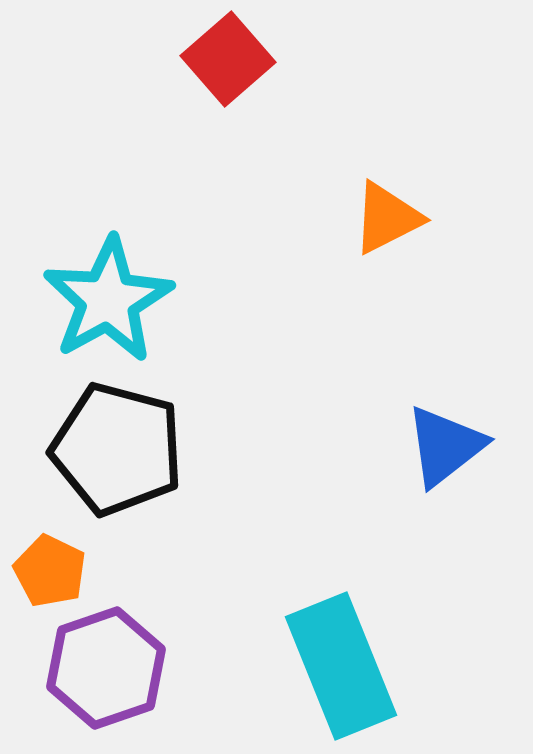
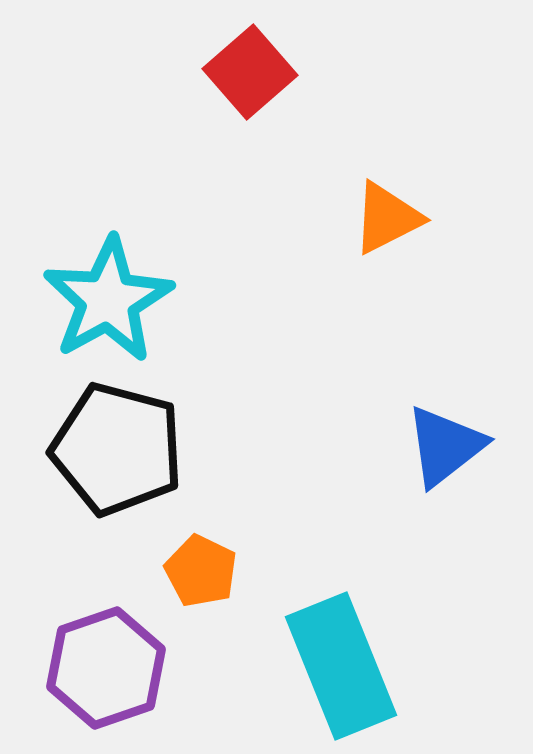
red square: moved 22 px right, 13 px down
orange pentagon: moved 151 px right
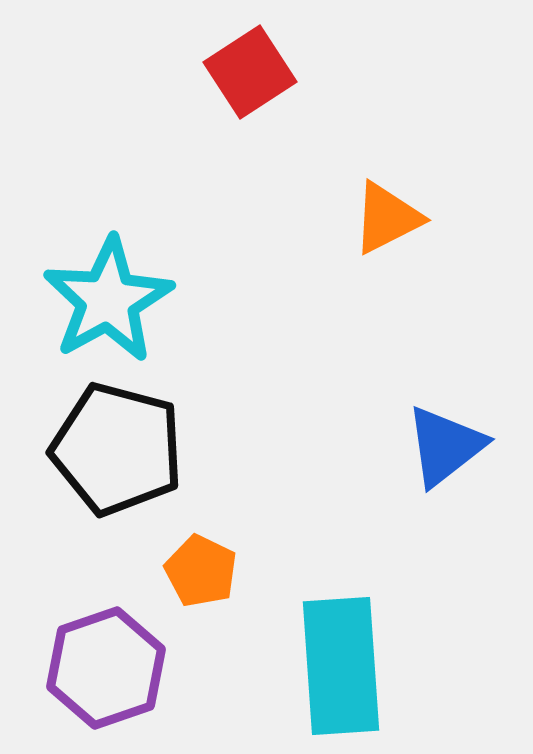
red square: rotated 8 degrees clockwise
cyan rectangle: rotated 18 degrees clockwise
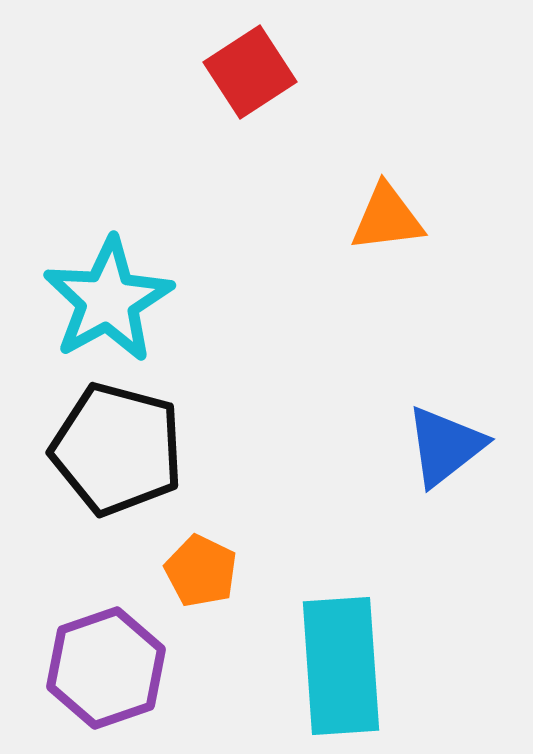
orange triangle: rotated 20 degrees clockwise
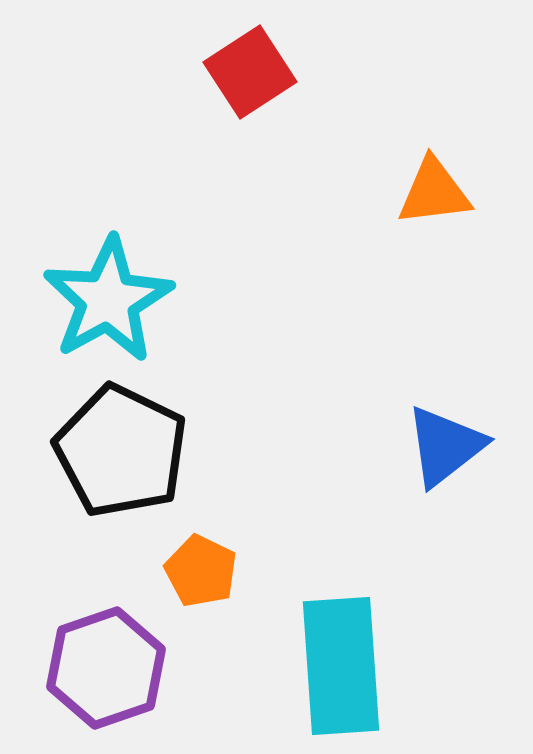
orange triangle: moved 47 px right, 26 px up
black pentagon: moved 4 px right, 2 px down; rotated 11 degrees clockwise
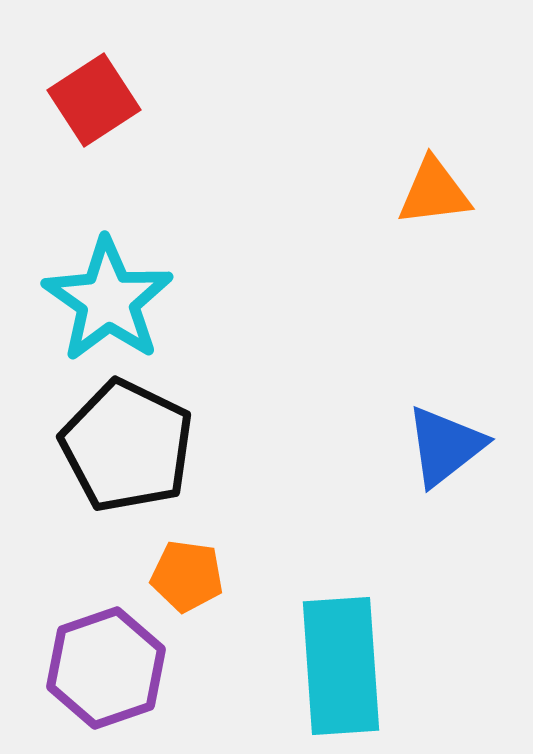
red square: moved 156 px left, 28 px down
cyan star: rotated 8 degrees counterclockwise
black pentagon: moved 6 px right, 5 px up
orange pentagon: moved 14 px left, 5 px down; rotated 18 degrees counterclockwise
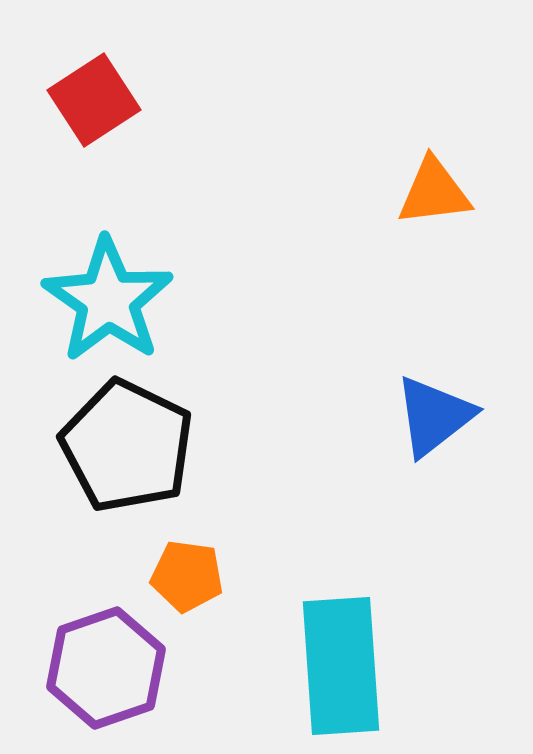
blue triangle: moved 11 px left, 30 px up
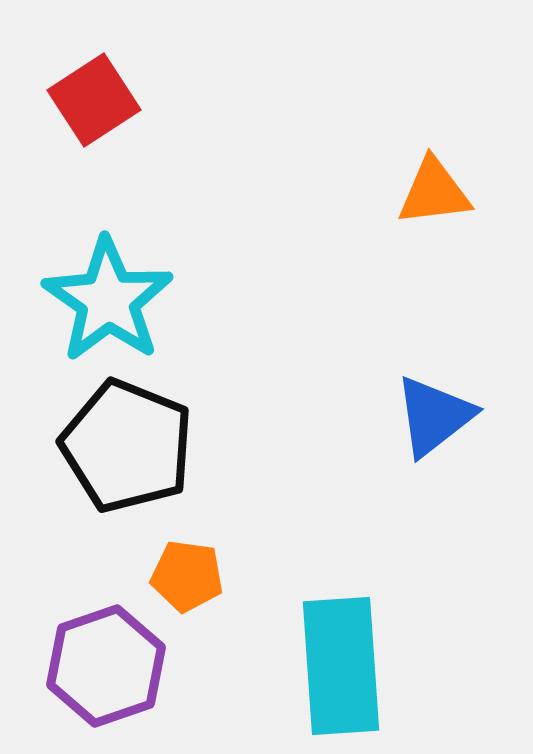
black pentagon: rotated 4 degrees counterclockwise
purple hexagon: moved 2 px up
